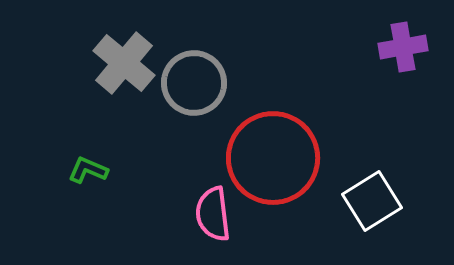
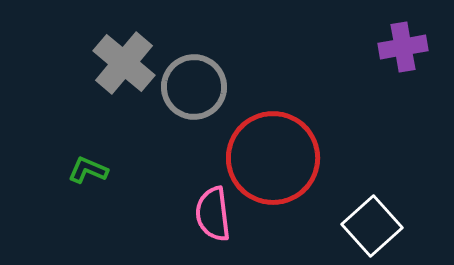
gray circle: moved 4 px down
white square: moved 25 px down; rotated 10 degrees counterclockwise
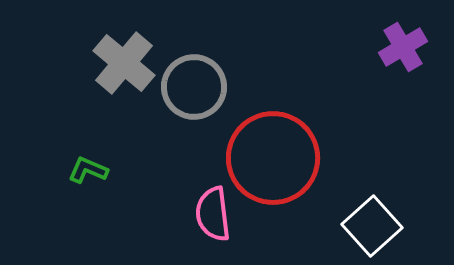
purple cross: rotated 21 degrees counterclockwise
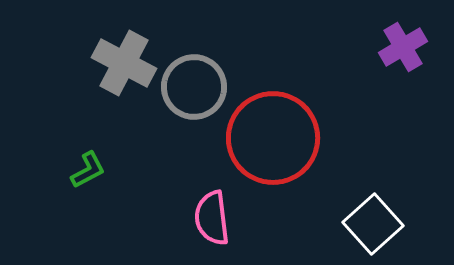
gray cross: rotated 12 degrees counterclockwise
red circle: moved 20 px up
green L-shape: rotated 129 degrees clockwise
pink semicircle: moved 1 px left, 4 px down
white square: moved 1 px right, 2 px up
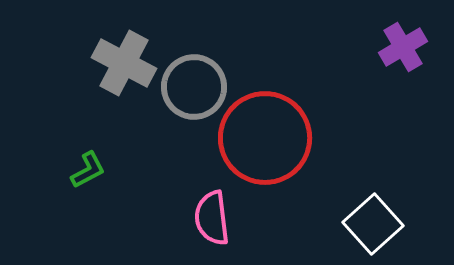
red circle: moved 8 px left
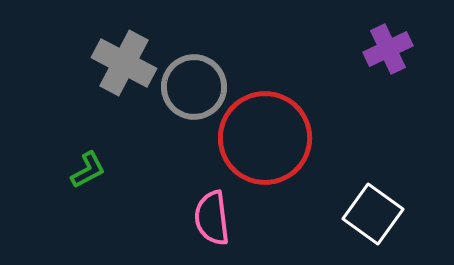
purple cross: moved 15 px left, 2 px down; rotated 6 degrees clockwise
white square: moved 10 px up; rotated 12 degrees counterclockwise
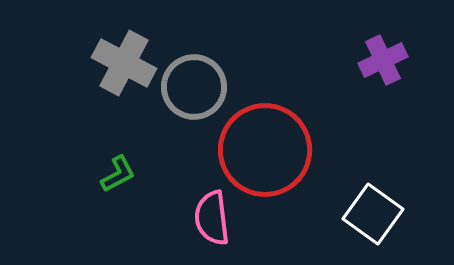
purple cross: moved 5 px left, 11 px down
red circle: moved 12 px down
green L-shape: moved 30 px right, 4 px down
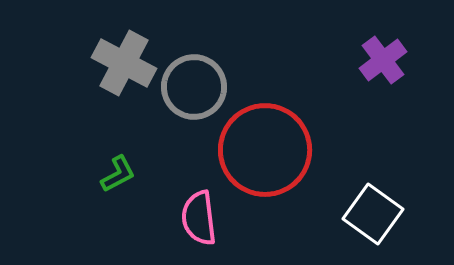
purple cross: rotated 12 degrees counterclockwise
pink semicircle: moved 13 px left
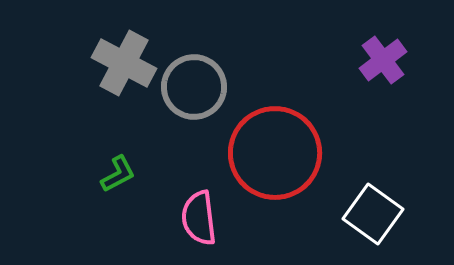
red circle: moved 10 px right, 3 px down
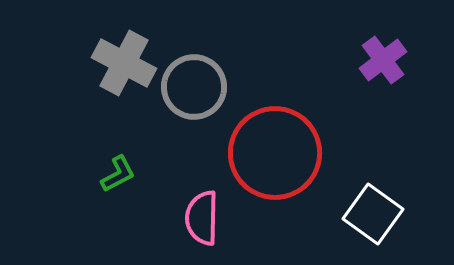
pink semicircle: moved 3 px right; rotated 8 degrees clockwise
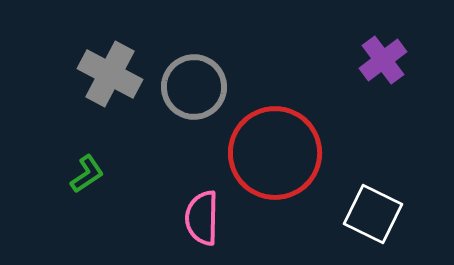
gray cross: moved 14 px left, 11 px down
green L-shape: moved 31 px left; rotated 6 degrees counterclockwise
white square: rotated 10 degrees counterclockwise
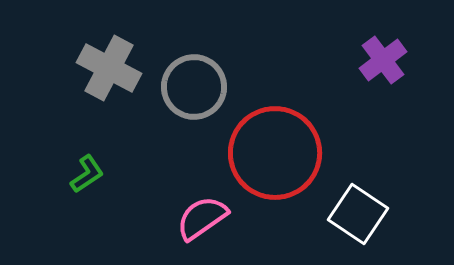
gray cross: moved 1 px left, 6 px up
white square: moved 15 px left; rotated 8 degrees clockwise
pink semicircle: rotated 54 degrees clockwise
